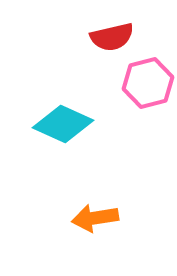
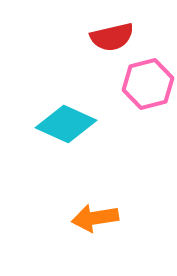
pink hexagon: moved 1 px down
cyan diamond: moved 3 px right
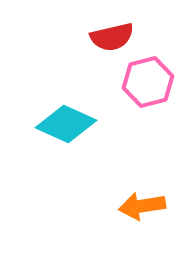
pink hexagon: moved 2 px up
orange arrow: moved 47 px right, 12 px up
